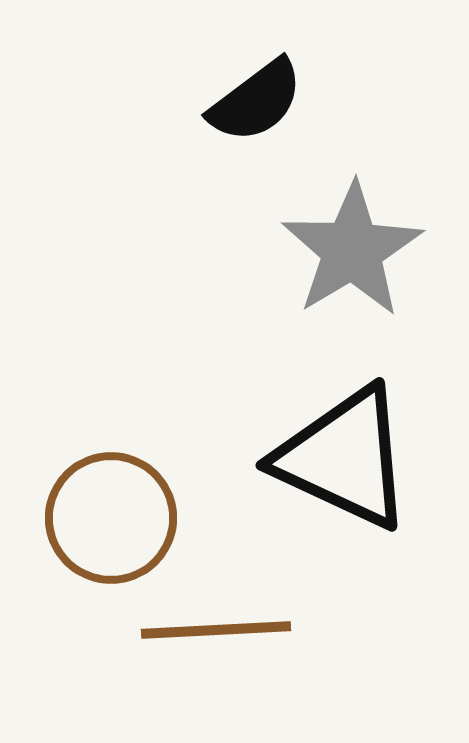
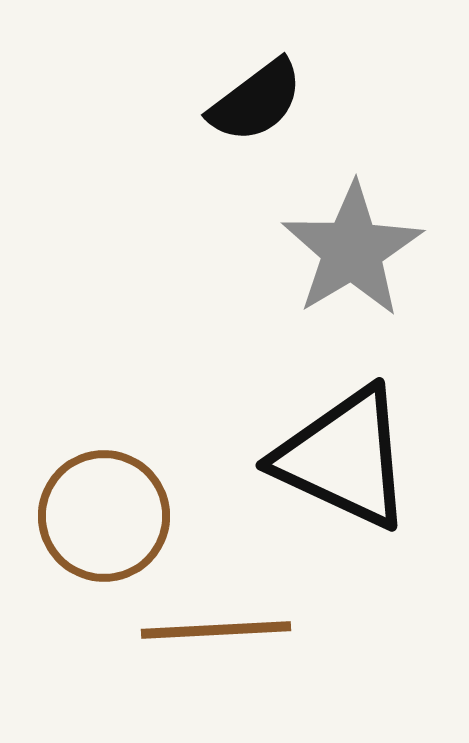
brown circle: moved 7 px left, 2 px up
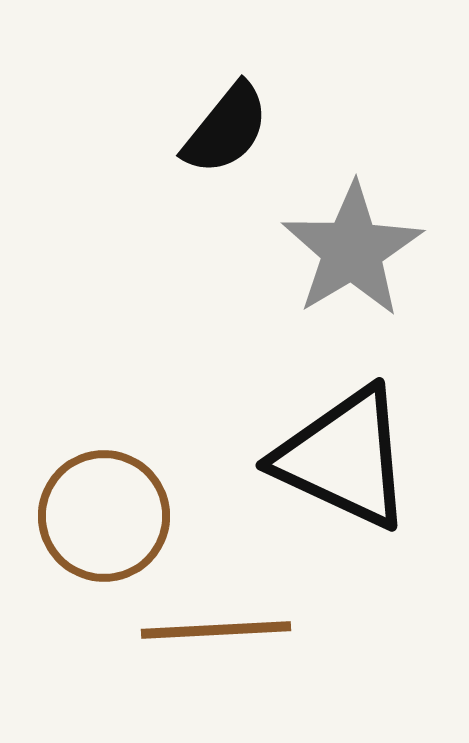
black semicircle: moved 30 px left, 28 px down; rotated 14 degrees counterclockwise
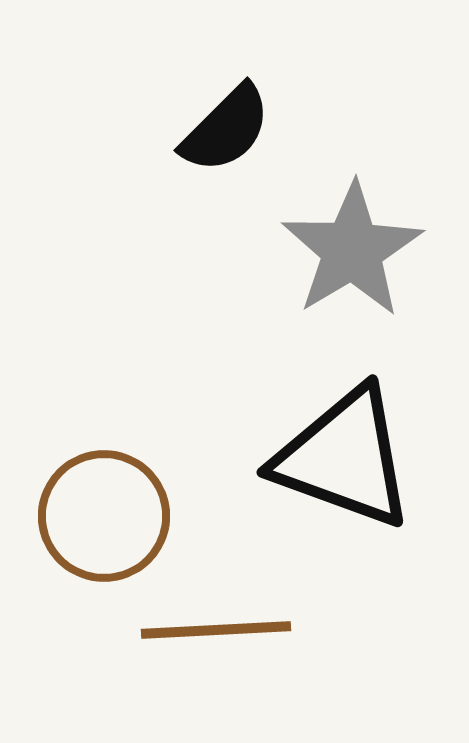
black semicircle: rotated 6 degrees clockwise
black triangle: rotated 5 degrees counterclockwise
